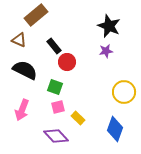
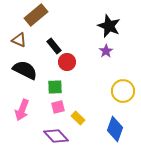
purple star: rotated 24 degrees counterclockwise
green square: rotated 21 degrees counterclockwise
yellow circle: moved 1 px left, 1 px up
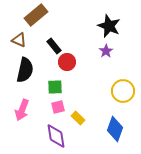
black semicircle: rotated 75 degrees clockwise
purple diamond: rotated 35 degrees clockwise
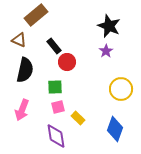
yellow circle: moved 2 px left, 2 px up
